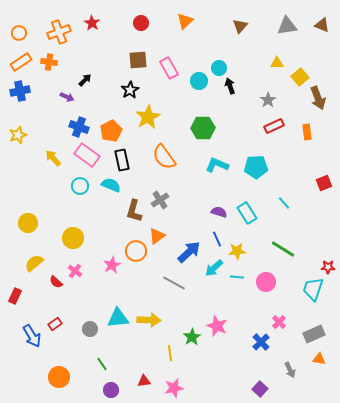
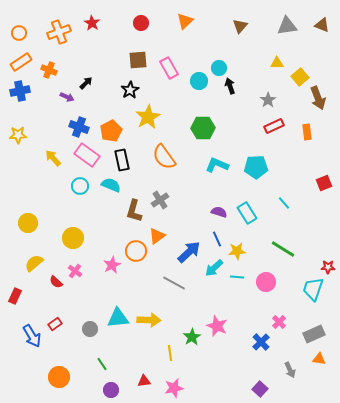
orange cross at (49, 62): moved 8 px down; rotated 14 degrees clockwise
black arrow at (85, 80): moved 1 px right, 3 px down
yellow star at (18, 135): rotated 18 degrees clockwise
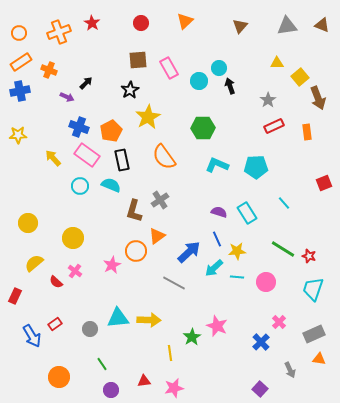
red star at (328, 267): moved 19 px left, 11 px up; rotated 16 degrees clockwise
